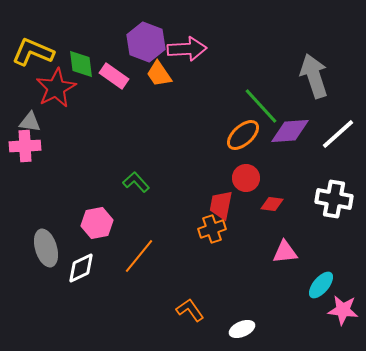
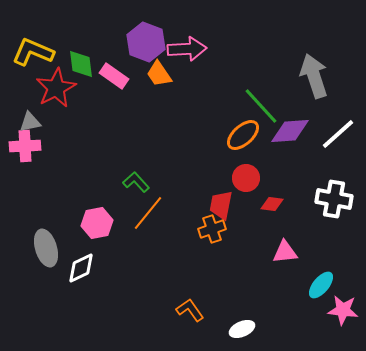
gray triangle: rotated 20 degrees counterclockwise
orange line: moved 9 px right, 43 px up
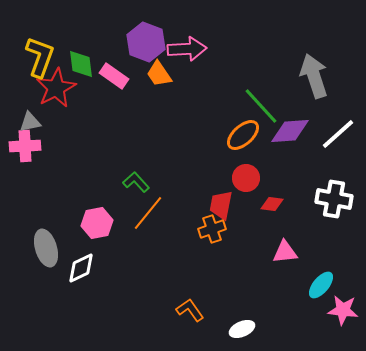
yellow L-shape: moved 7 px right, 5 px down; rotated 87 degrees clockwise
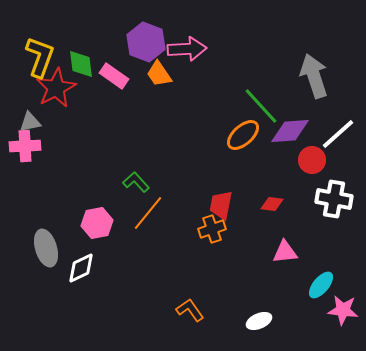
red circle: moved 66 px right, 18 px up
white ellipse: moved 17 px right, 8 px up
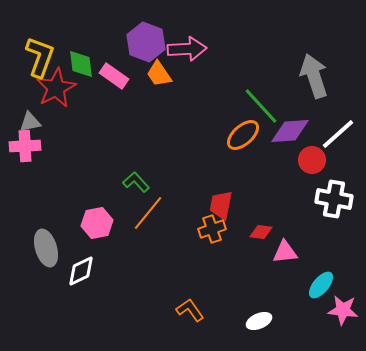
red diamond: moved 11 px left, 28 px down
white diamond: moved 3 px down
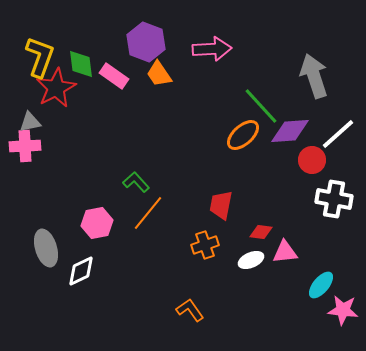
pink arrow: moved 25 px right
orange cross: moved 7 px left, 16 px down
white ellipse: moved 8 px left, 61 px up
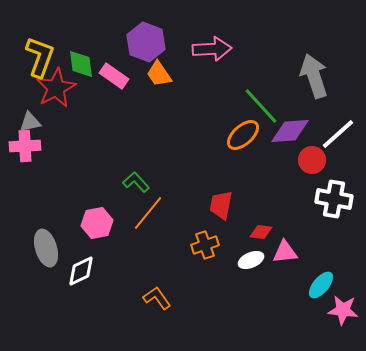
orange L-shape: moved 33 px left, 12 px up
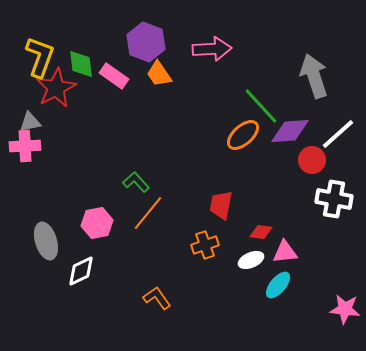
gray ellipse: moved 7 px up
cyan ellipse: moved 43 px left
pink star: moved 2 px right, 1 px up
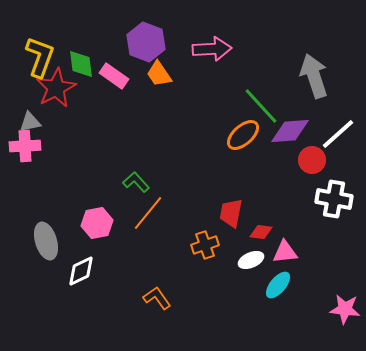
red trapezoid: moved 10 px right, 8 px down
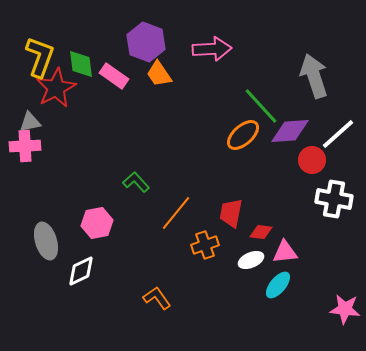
orange line: moved 28 px right
